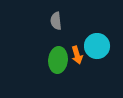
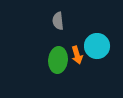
gray semicircle: moved 2 px right
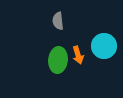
cyan circle: moved 7 px right
orange arrow: moved 1 px right
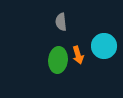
gray semicircle: moved 3 px right, 1 px down
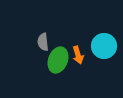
gray semicircle: moved 18 px left, 20 px down
green ellipse: rotated 15 degrees clockwise
